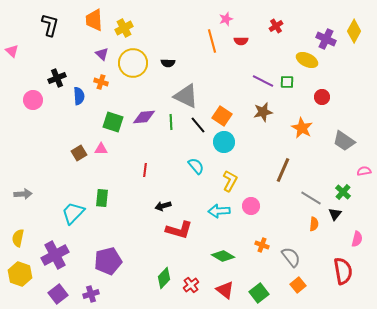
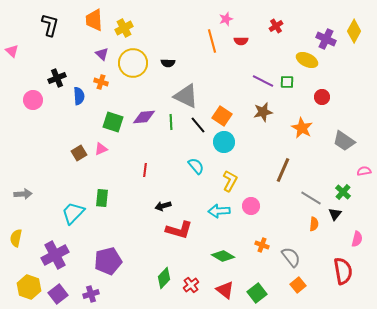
pink triangle at (101, 149): rotated 24 degrees counterclockwise
yellow semicircle at (18, 238): moved 2 px left
yellow hexagon at (20, 274): moved 9 px right, 13 px down
green square at (259, 293): moved 2 px left
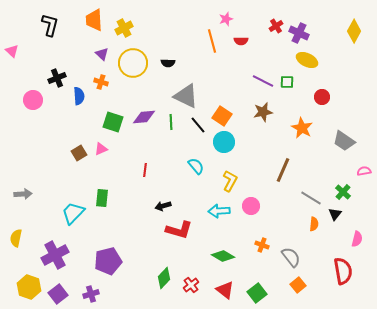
purple cross at (326, 39): moved 27 px left, 6 px up
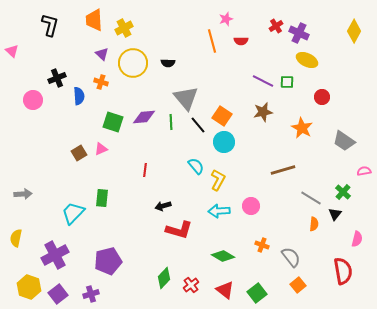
gray triangle at (186, 96): moved 2 px down; rotated 24 degrees clockwise
brown line at (283, 170): rotated 50 degrees clockwise
yellow L-shape at (230, 181): moved 12 px left, 1 px up
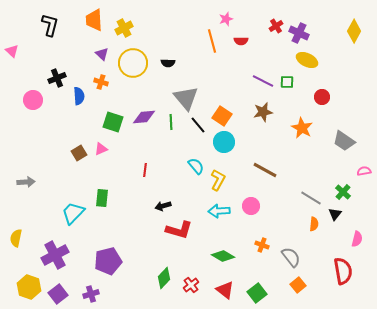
brown line at (283, 170): moved 18 px left; rotated 45 degrees clockwise
gray arrow at (23, 194): moved 3 px right, 12 px up
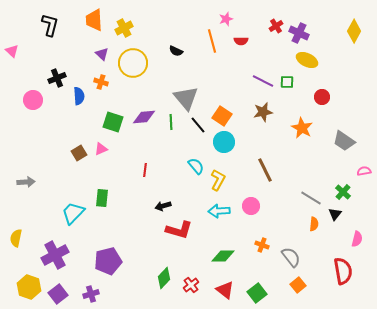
black semicircle at (168, 63): moved 8 px right, 12 px up; rotated 24 degrees clockwise
brown line at (265, 170): rotated 35 degrees clockwise
green diamond at (223, 256): rotated 30 degrees counterclockwise
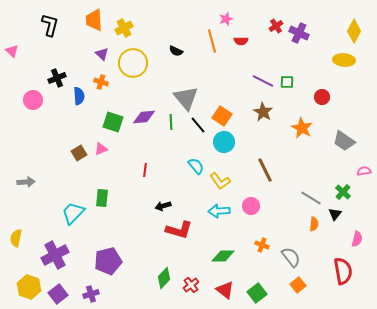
yellow ellipse at (307, 60): moved 37 px right; rotated 20 degrees counterclockwise
brown star at (263, 112): rotated 30 degrees counterclockwise
yellow L-shape at (218, 180): moved 2 px right, 1 px down; rotated 115 degrees clockwise
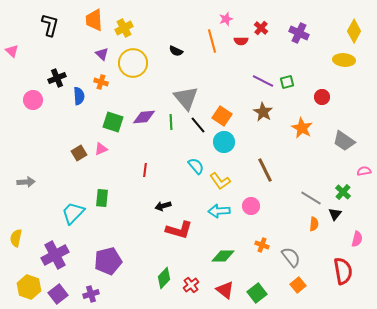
red cross at (276, 26): moved 15 px left, 2 px down; rotated 16 degrees counterclockwise
green square at (287, 82): rotated 16 degrees counterclockwise
